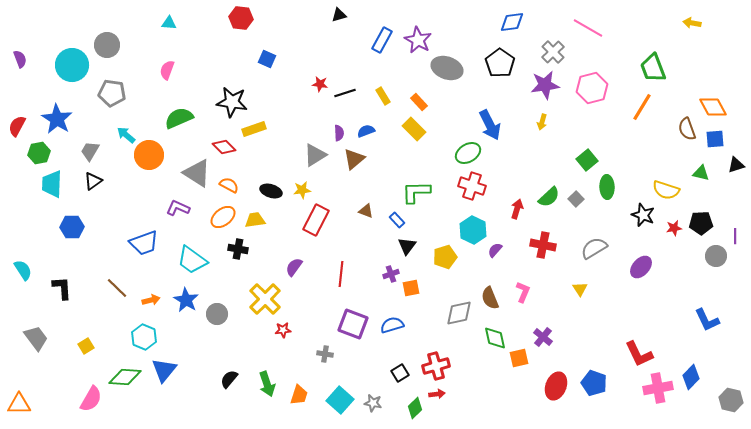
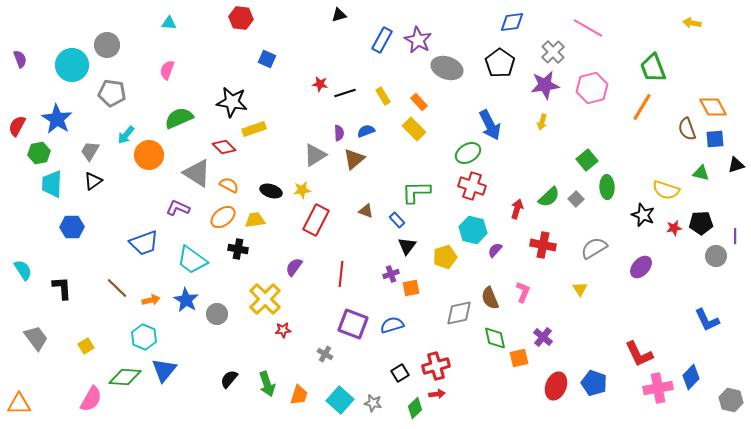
cyan arrow at (126, 135): rotated 90 degrees counterclockwise
cyan hexagon at (473, 230): rotated 12 degrees counterclockwise
gray cross at (325, 354): rotated 21 degrees clockwise
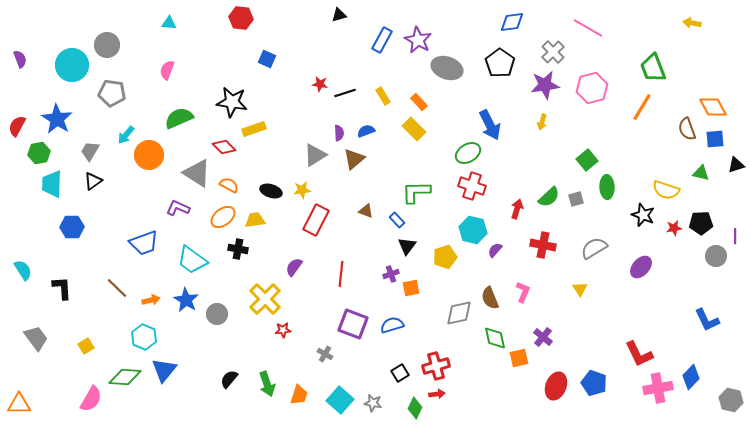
gray square at (576, 199): rotated 28 degrees clockwise
green diamond at (415, 408): rotated 20 degrees counterclockwise
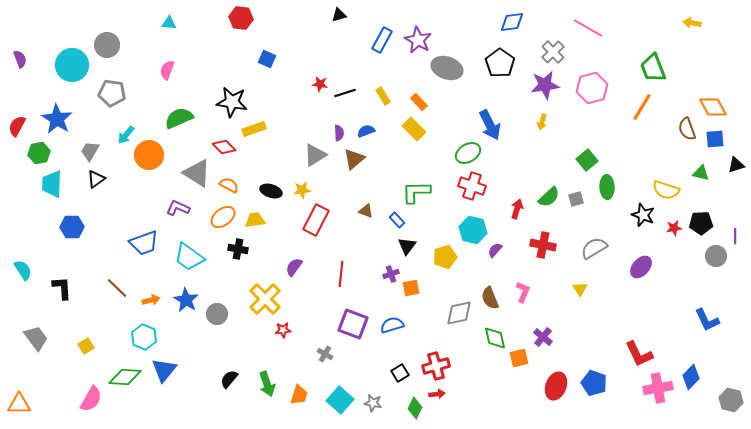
black triangle at (93, 181): moved 3 px right, 2 px up
cyan trapezoid at (192, 260): moved 3 px left, 3 px up
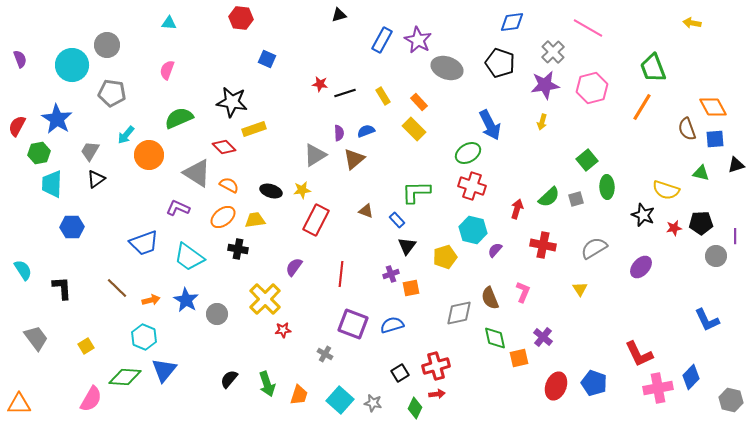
black pentagon at (500, 63): rotated 16 degrees counterclockwise
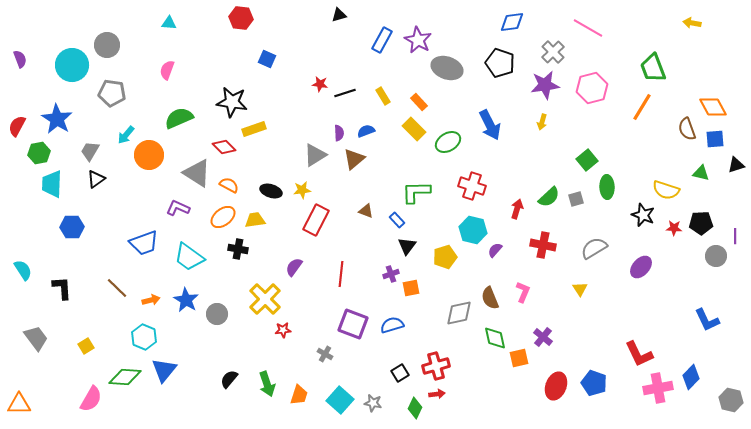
green ellipse at (468, 153): moved 20 px left, 11 px up
red star at (674, 228): rotated 14 degrees clockwise
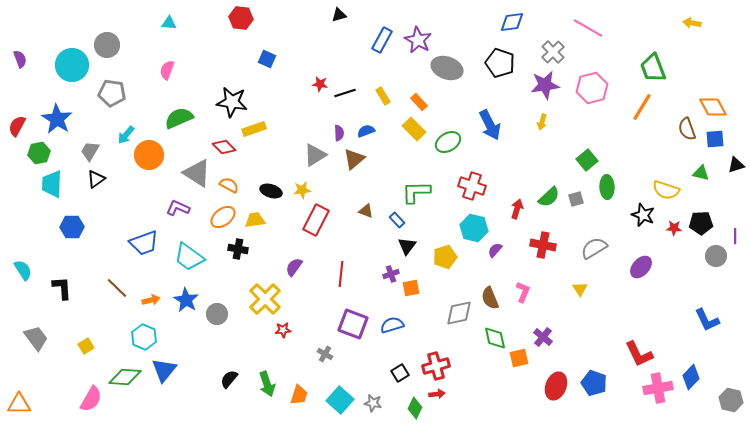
cyan hexagon at (473, 230): moved 1 px right, 2 px up
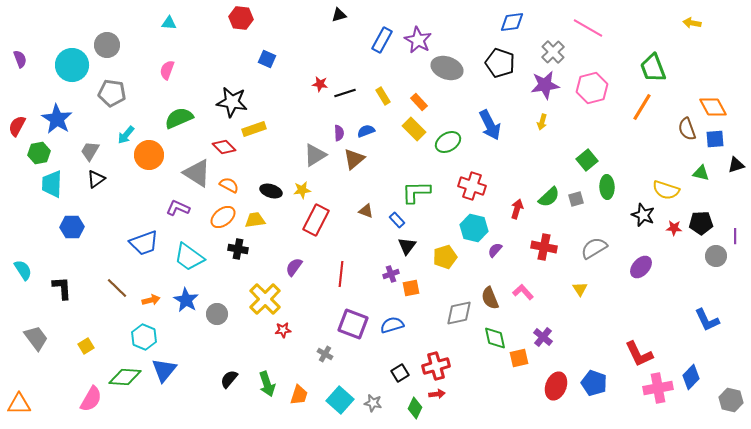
red cross at (543, 245): moved 1 px right, 2 px down
pink L-shape at (523, 292): rotated 65 degrees counterclockwise
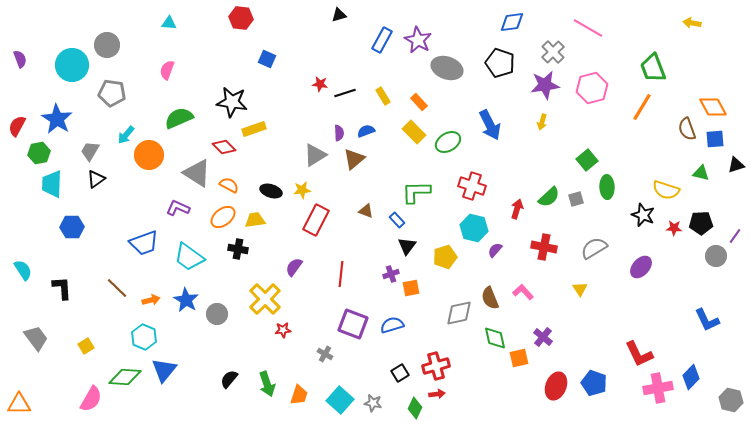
yellow rectangle at (414, 129): moved 3 px down
purple line at (735, 236): rotated 35 degrees clockwise
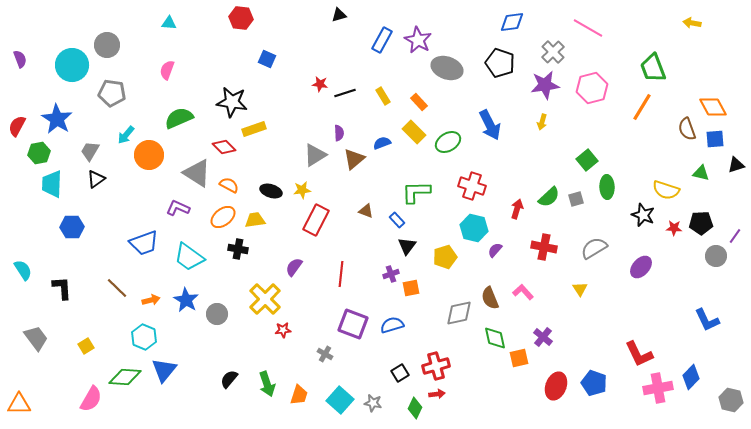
blue semicircle at (366, 131): moved 16 px right, 12 px down
